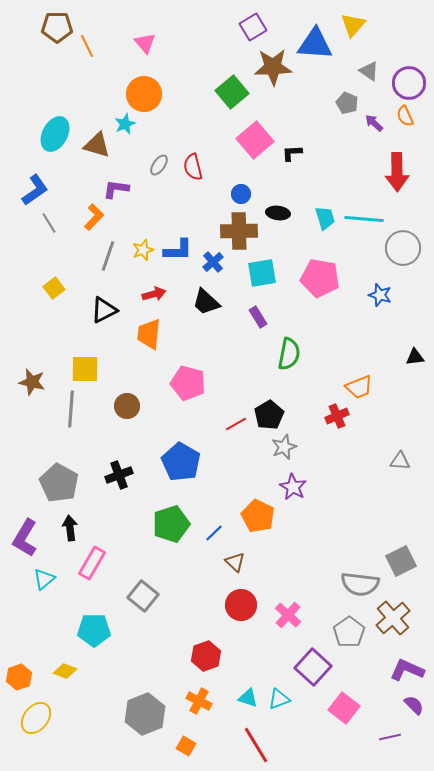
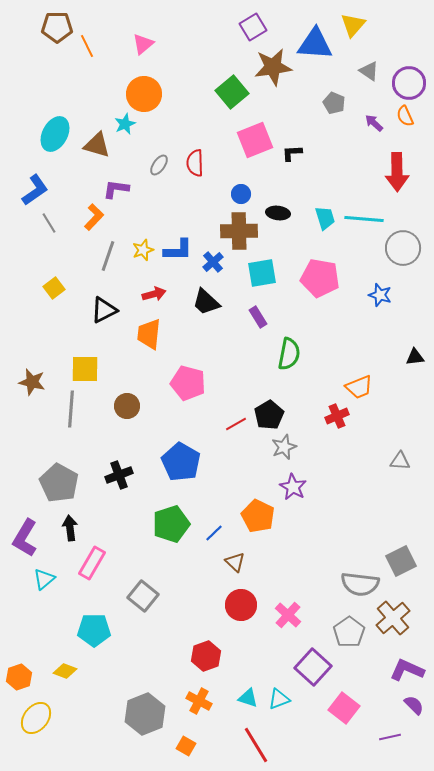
pink triangle at (145, 43): moved 2 px left, 1 px down; rotated 30 degrees clockwise
brown star at (273, 67): rotated 6 degrees counterclockwise
gray pentagon at (347, 103): moved 13 px left
pink square at (255, 140): rotated 18 degrees clockwise
red semicircle at (193, 167): moved 2 px right, 4 px up; rotated 12 degrees clockwise
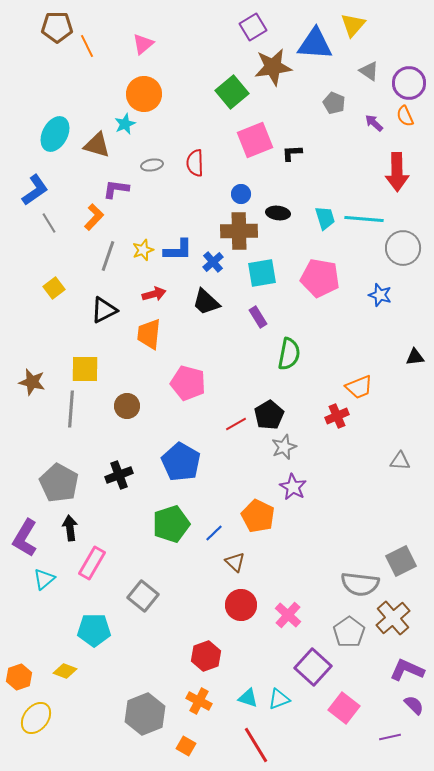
gray ellipse at (159, 165): moved 7 px left; rotated 45 degrees clockwise
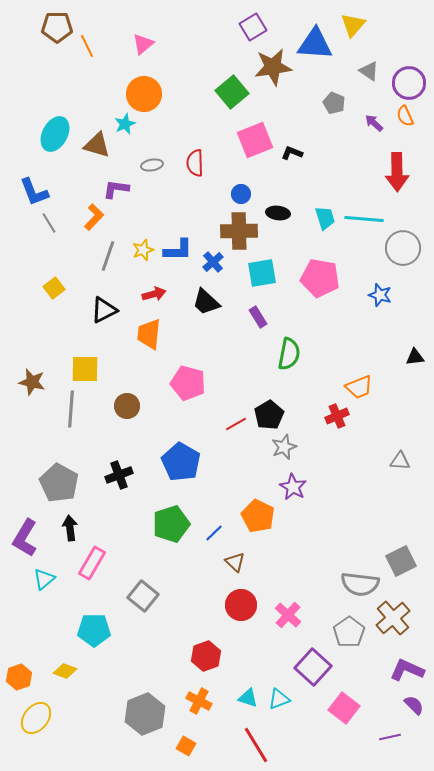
black L-shape at (292, 153): rotated 25 degrees clockwise
blue L-shape at (35, 190): moved 1 px left, 2 px down; rotated 104 degrees clockwise
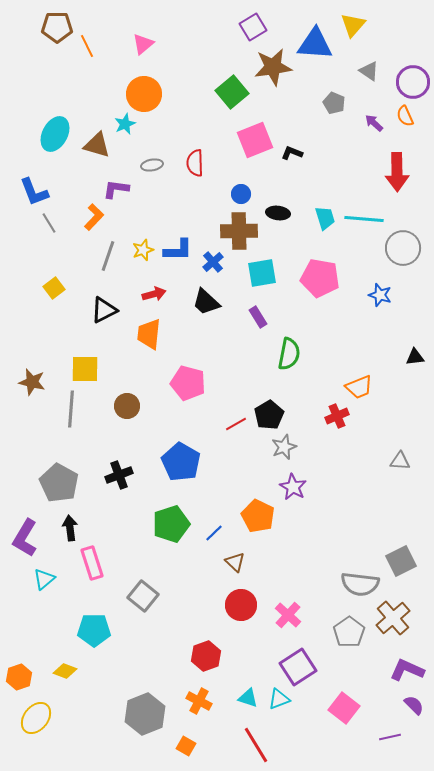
purple circle at (409, 83): moved 4 px right, 1 px up
pink rectangle at (92, 563): rotated 48 degrees counterclockwise
purple square at (313, 667): moved 15 px left; rotated 15 degrees clockwise
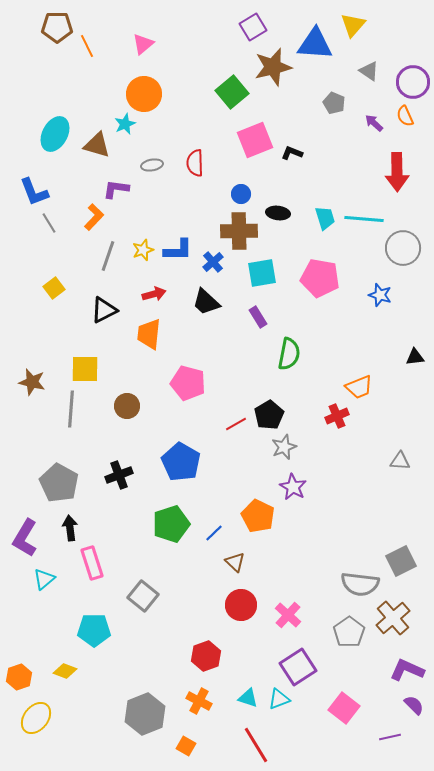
brown star at (273, 67): rotated 6 degrees counterclockwise
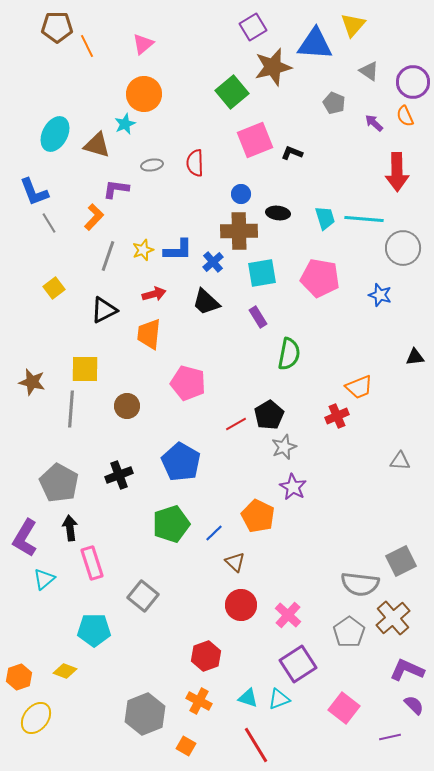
purple square at (298, 667): moved 3 px up
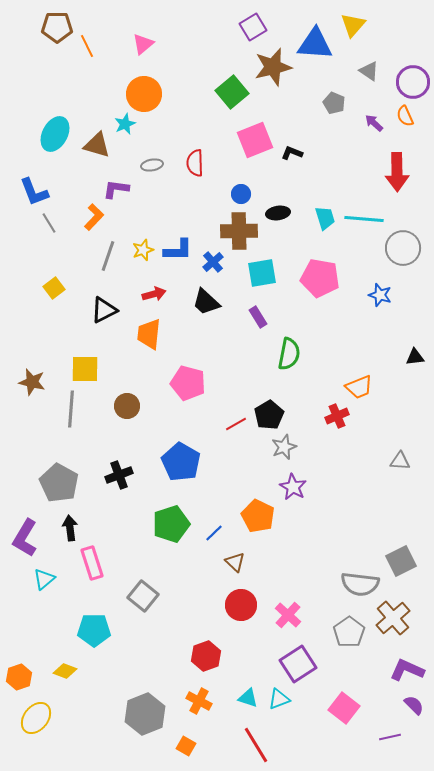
black ellipse at (278, 213): rotated 15 degrees counterclockwise
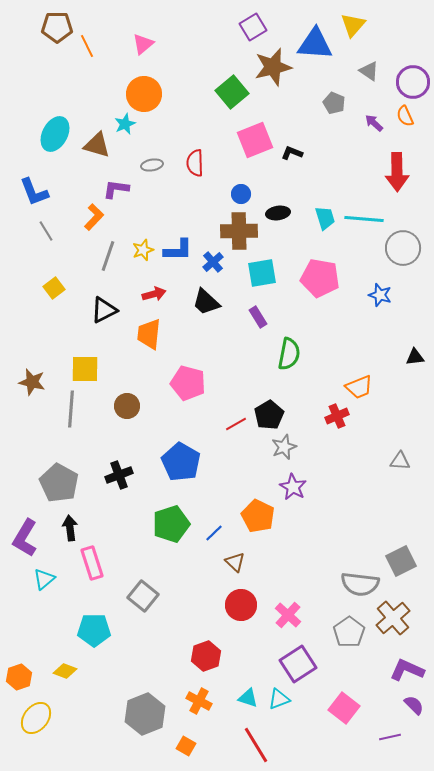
gray line at (49, 223): moved 3 px left, 8 px down
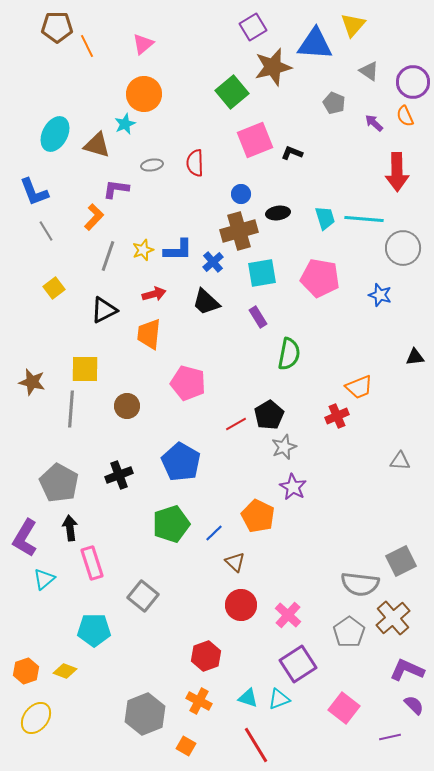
brown cross at (239, 231): rotated 15 degrees counterclockwise
orange hexagon at (19, 677): moved 7 px right, 6 px up
